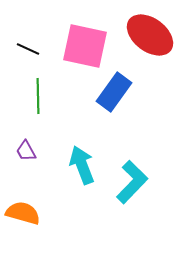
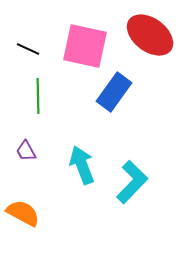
orange semicircle: rotated 12 degrees clockwise
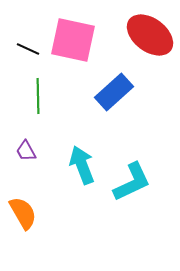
pink square: moved 12 px left, 6 px up
blue rectangle: rotated 12 degrees clockwise
cyan L-shape: rotated 21 degrees clockwise
orange semicircle: rotated 32 degrees clockwise
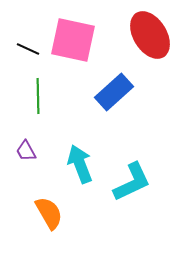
red ellipse: rotated 21 degrees clockwise
cyan arrow: moved 2 px left, 1 px up
orange semicircle: moved 26 px right
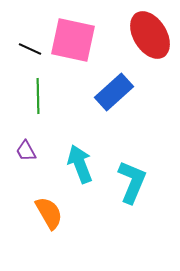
black line: moved 2 px right
cyan L-shape: rotated 42 degrees counterclockwise
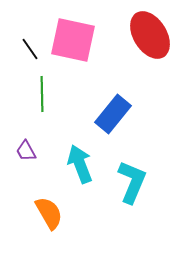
black line: rotated 30 degrees clockwise
blue rectangle: moved 1 px left, 22 px down; rotated 9 degrees counterclockwise
green line: moved 4 px right, 2 px up
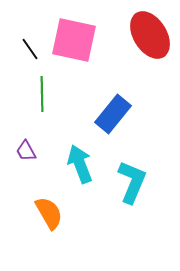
pink square: moved 1 px right
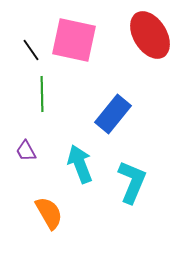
black line: moved 1 px right, 1 px down
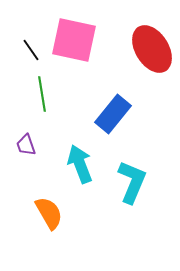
red ellipse: moved 2 px right, 14 px down
green line: rotated 8 degrees counterclockwise
purple trapezoid: moved 6 px up; rotated 10 degrees clockwise
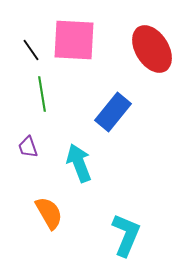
pink square: rotated 9 degrees counterclockwise
blue rectangle: moved 2 px up
purple trapezoid: moved 2 px right, 2 px down
cyan arrow: moved 1 px left, 1 px up
cyan L-shape: moved 6 px left, 53 px down
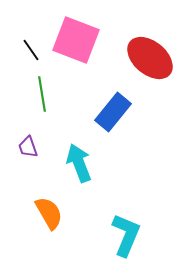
pink square: moved 2 px right; rotated 18 degrees clockwise
red ellipse: moved 2 px left, 9 px down; rotated 18 degrees counterclockwise
